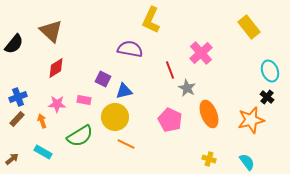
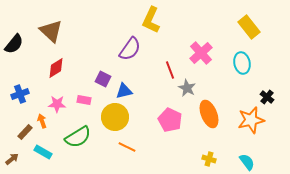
purple semicircle: rotated 115 degrees clockwise
cyan ellipse: moved 28 px left, 8 px up; rotated 10 degrees clockwise
blue cross: moved 2 px right, 3 px up
brown rectangle: moved 8 px right, 13 px down
green semicircle: moved 2 px left, 1 px down
orange line: moved 1 px right, 3 px down
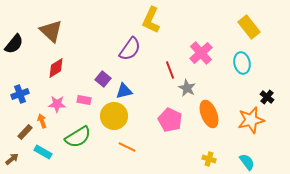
purple square: rotated 14 degrees clockwise
yellow circle: moved 1 px left, 1 px up
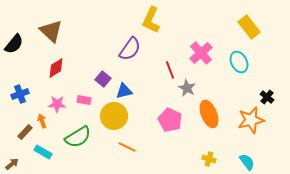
cyan ellipse: moved 3 px left, 1 px up; rotated 15 degrees counterclockwise
brown arrow: moved 5 px down
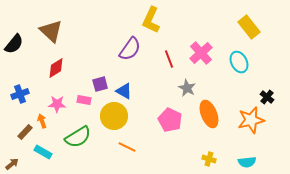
red line: moved 1 px left, 11 px up
purple square: moved 3 px left, 5 px down; rotated 35 degrees clockwise
blue triangle: rotated 42 degrees clockwise
cyan semicircle: rotated 120 degrees clockwise
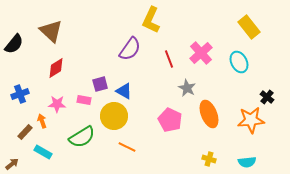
orange star: rotated 8 degrees clockwise
green semicircle: moved 4 px right
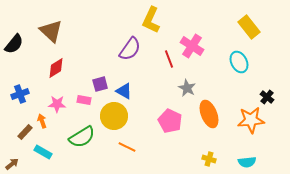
pink cross: moved 9 px left, 7 px up; rotated 15 degrees counterclockwise
pink pentagon: moved 1 px down
